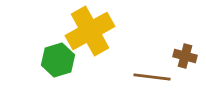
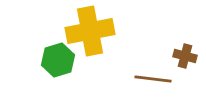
yellow cross: rotated 18 degrees clockwise
brown line: moved 1 px right, 2 px down
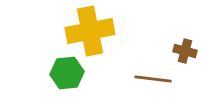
brown cross: moved 5 px up
green hexagon: moved 9 px right, 13 px down; rotated 12 degrees clockwise
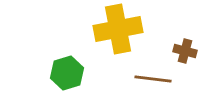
yellow cross: moved 28 px right, 2 px up
green hexagon: rotated 12 degrees counterclockwise
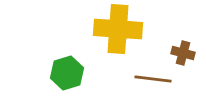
yellow cross: rotated 15 degrees clockwise
brown cross: moved 2 px left, 2 px down
